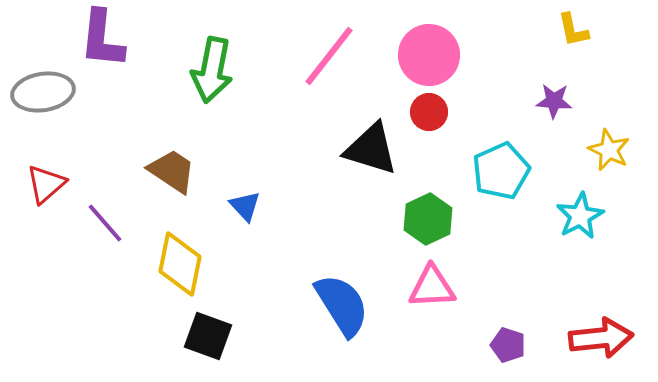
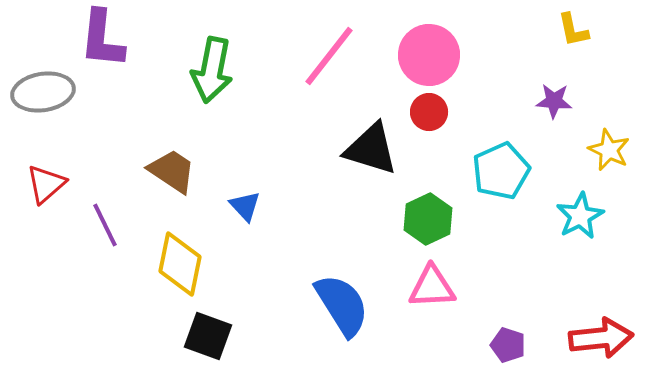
purple line: moved 2 px down; rotated 15 degrees clockwise
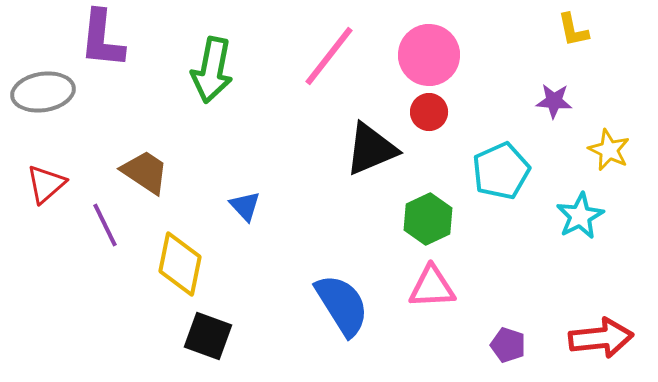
black triangle: rotated 40 degrees counterclockwise
brown trapezoid: moved 27 px left, 1 px down
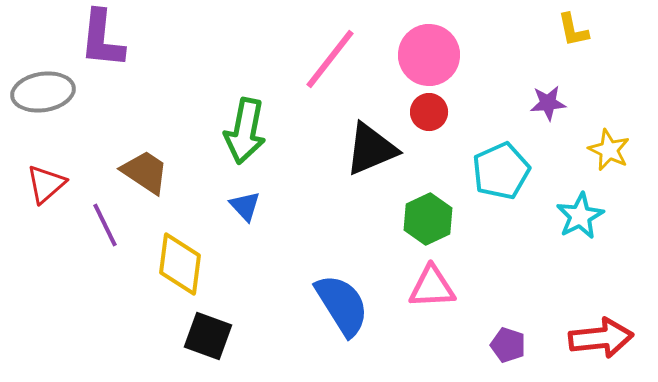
pink line: moved 1 px right, 3 px down
green arrow: moved 33 px right, 61 px down
purple star: moved 6 px left, 2 px down; rotated 9 degrees counterclockwise
yellow diamond: rotated 4 degrees counterclockwise
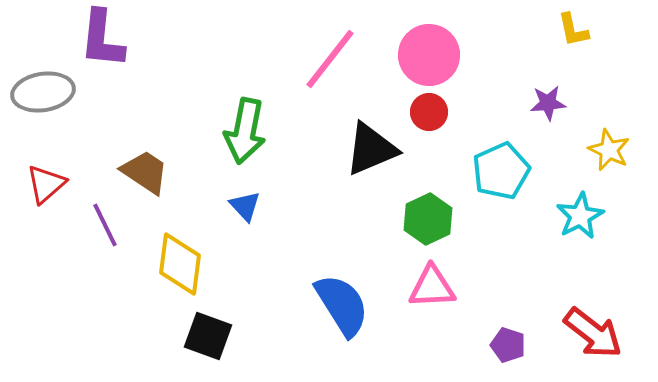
red arrow: moved 8 px left, 5 px up; rotated 44 degrees clockwise
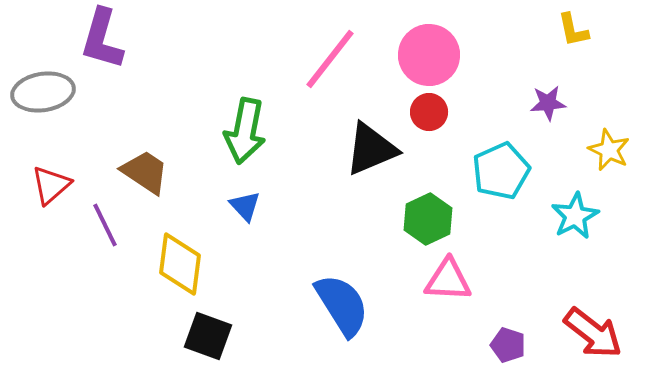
purple L-shape: rotated 10 degrees clockwise
red triangle: moved 5 px right, 1 px down
cyan star: moved 5 px left
pink triangle: moved 16 px right, 7 px up; rotated 6 degrees clockwise
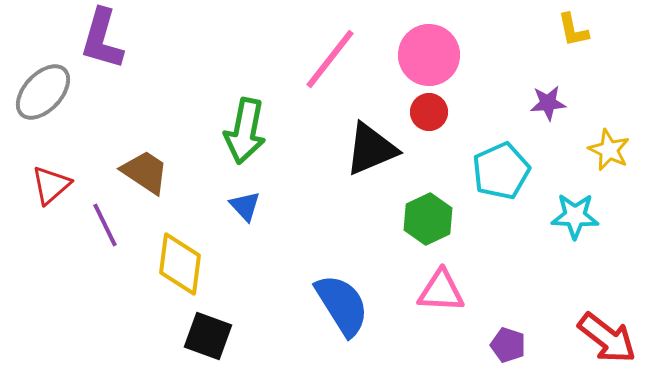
gray ellipse: rotated 38 degrees counterclockwise
cyan star: rotated 30 degrees clockwise
pink triangle: moved 7 px left, 11 px down
red arrow: moved 14 px right, 5 px down
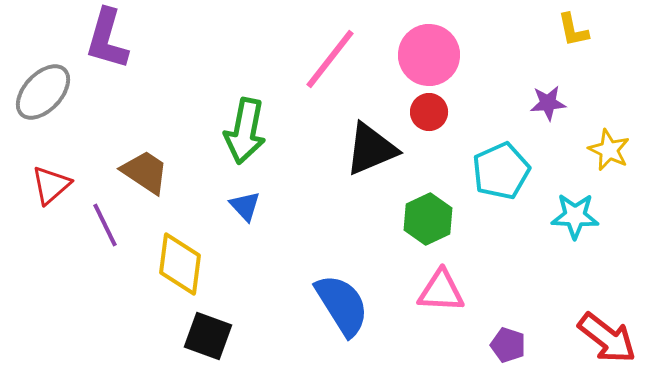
purple L-shape: moved 5 px right
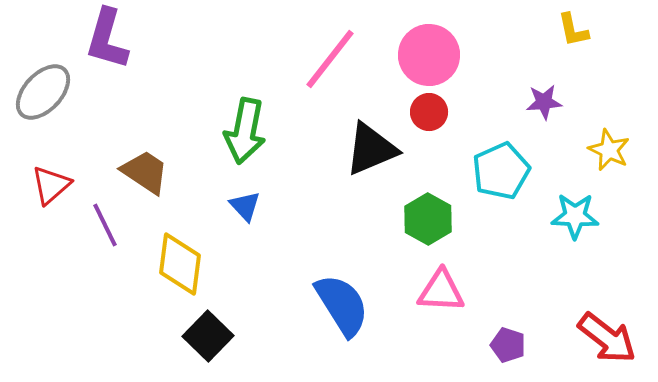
purple star: moved 4 px left, 1 px up
green hexagon: rotated 6 degrees counterclockwise
black square: rotated 24 degrees clockwise
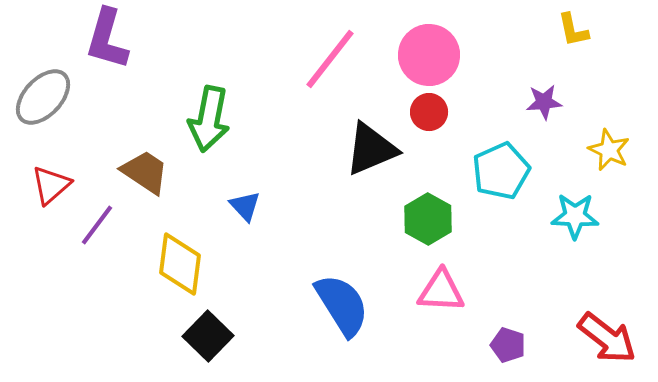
gray ellipse: moved 5 px down
green arrow: moved 36 px left, 12 px up
purple line: moved 8 px left; rotated 63 degrees clockwise
